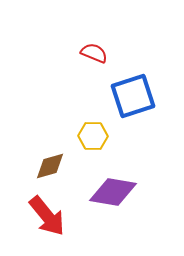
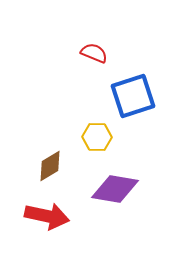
yellow hexagon: moved 4 px right, 1 px down
brown diamond: rotated 16 degrees counterclockwise
purple diamond: moved 2 px right, 3 px up
red arrow: rotated 39 degrees counterclockwise
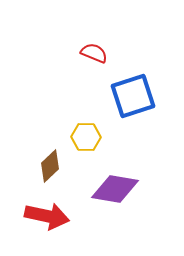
yellow hexagon: moved 11 px left
brown diamond: rotated 12 degrees counterclockwise
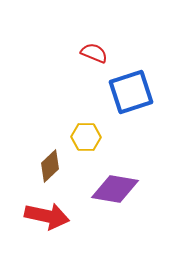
blue square: moved 2 px left, 4 px up
